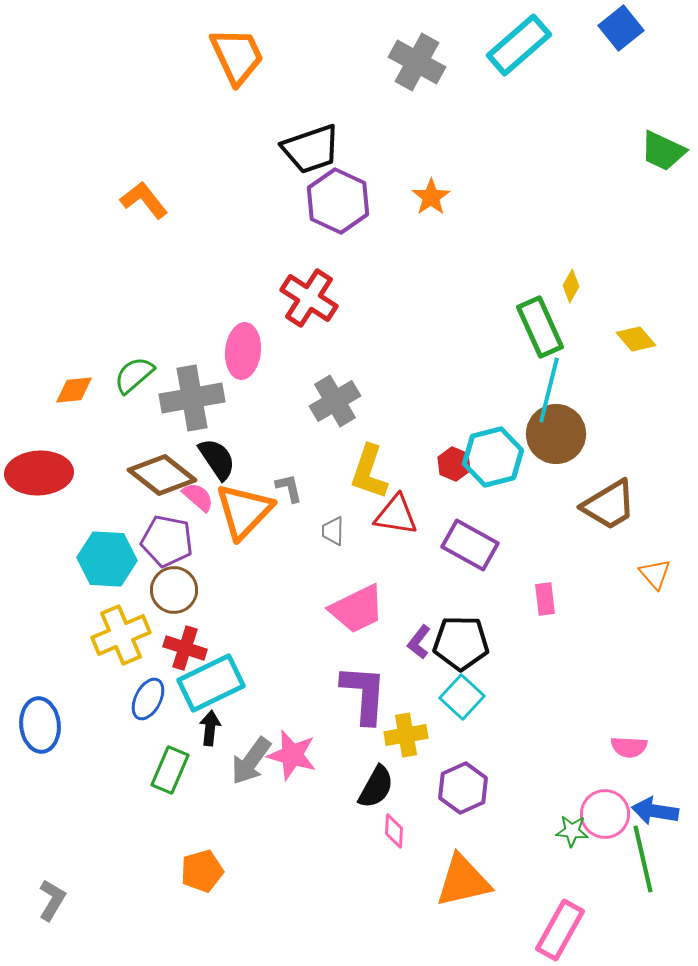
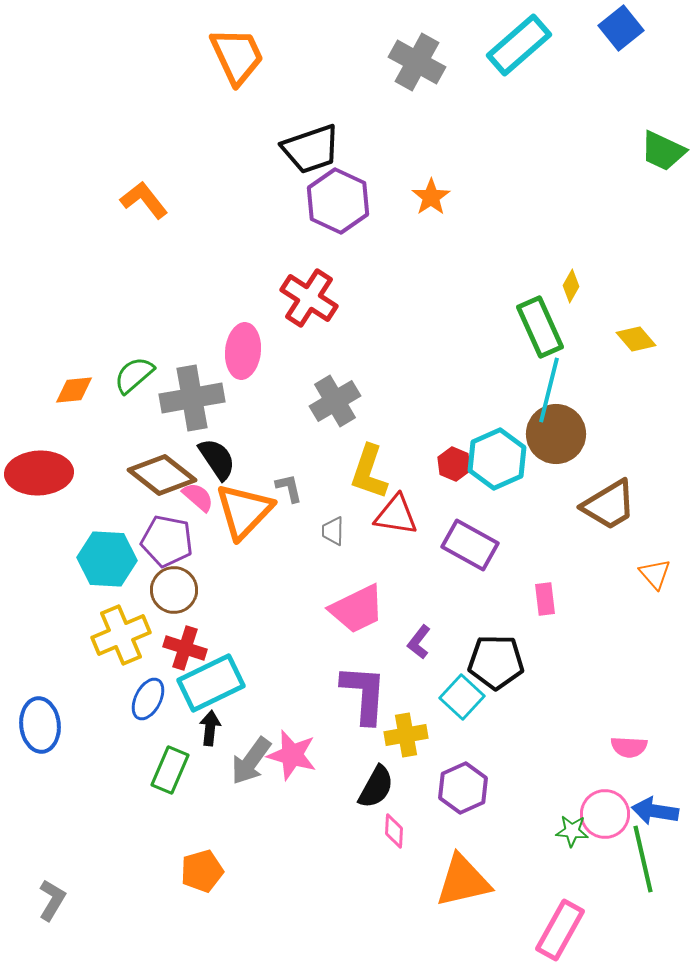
cyan hexagon at (493, 457): moved 4 px right, 2 px down; rotated 10 degrees counterclockwise
black pentagon at (461, 643): moved 35 px right, 19 px down
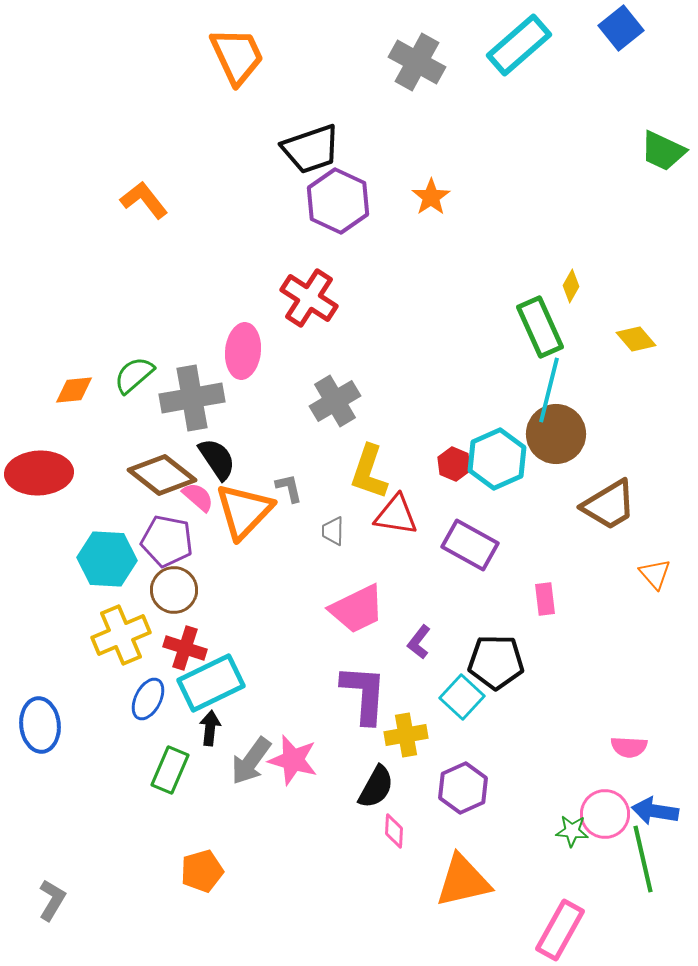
pink star at (292, 755): moved 1 px right, 5 px down
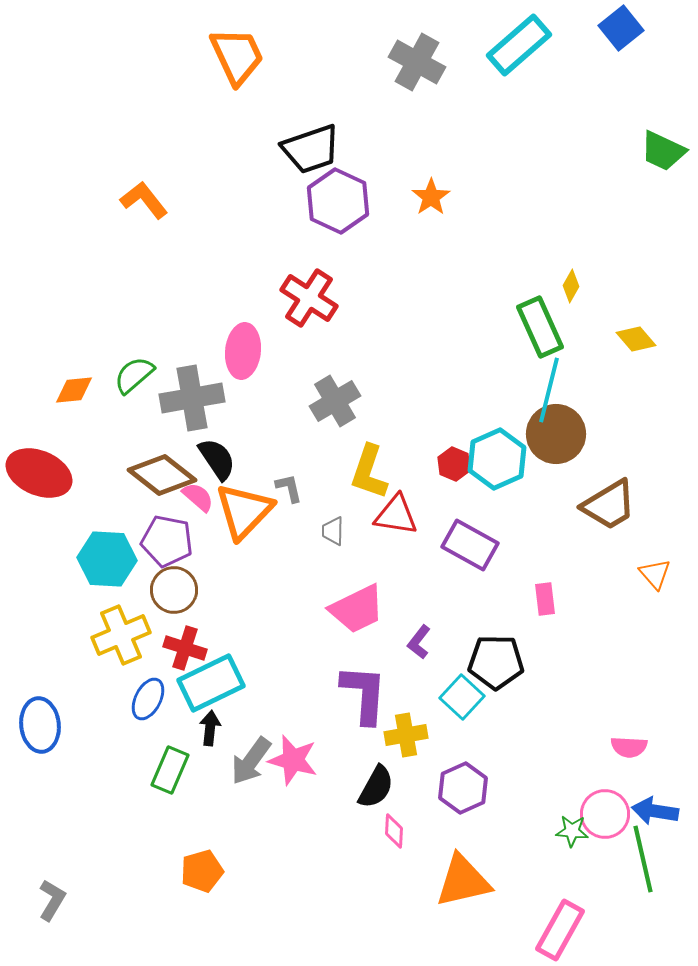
red ellipse at (39, 473): rotated 26 degrees clockwise
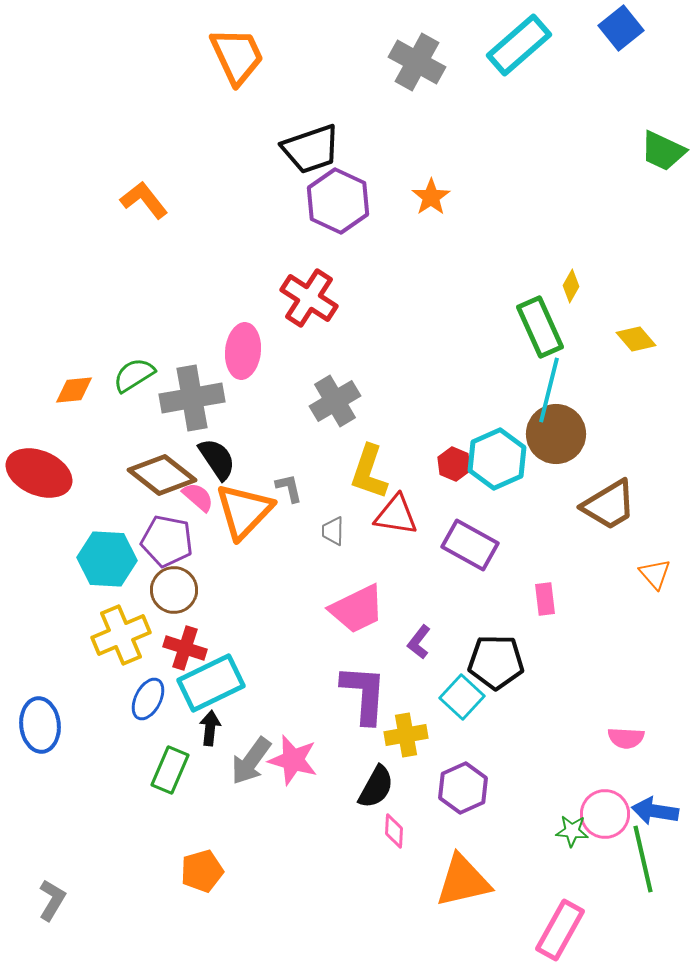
green semicircle at (134, 375): rotated 9 degrees clockwise
pink semicircle at (629, 747): moved 3 px left, 9 px up
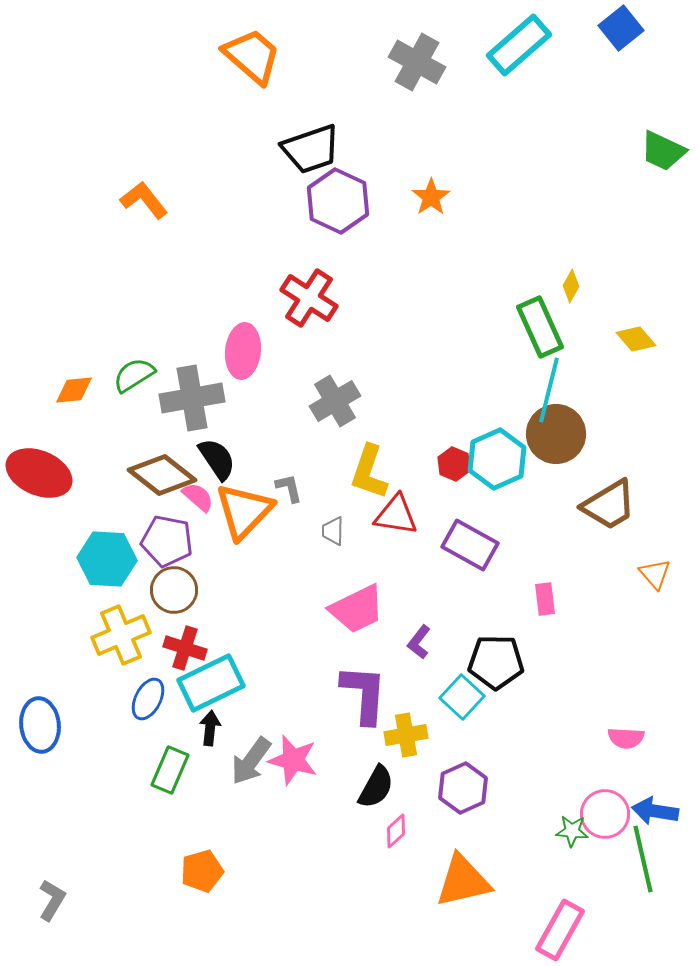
orange trapezoid at (237, 56): moved 15 px right; rotated 24 degrees counterclockwise
pink diamond at (394, 831): moved 2 px right; rotated 44 degrees clockwise
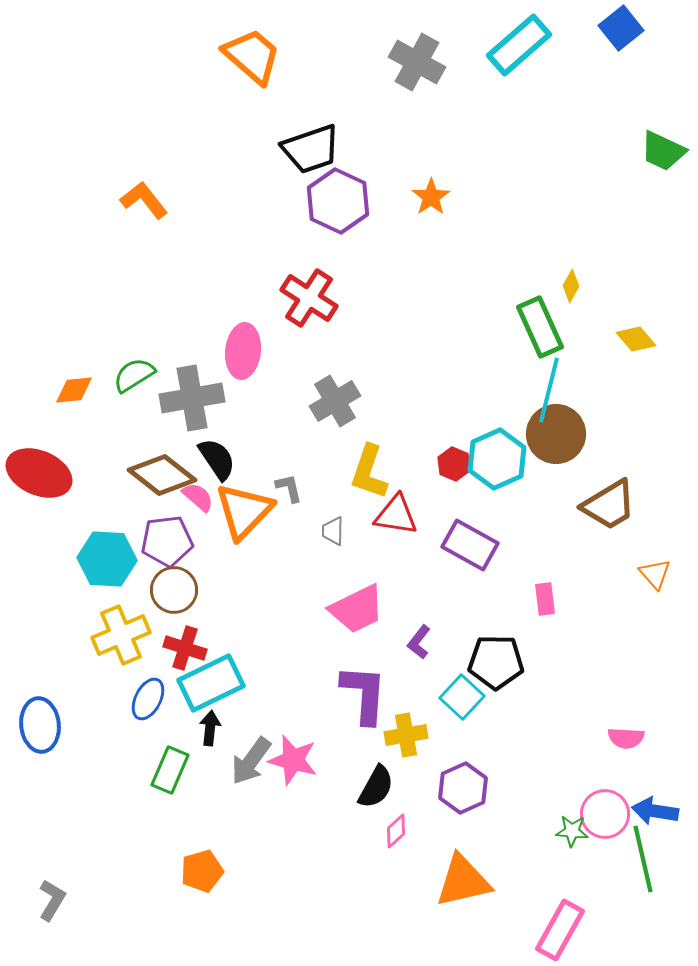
purple pentagon at (167, 541): rotated 18 degrees counterclockwise
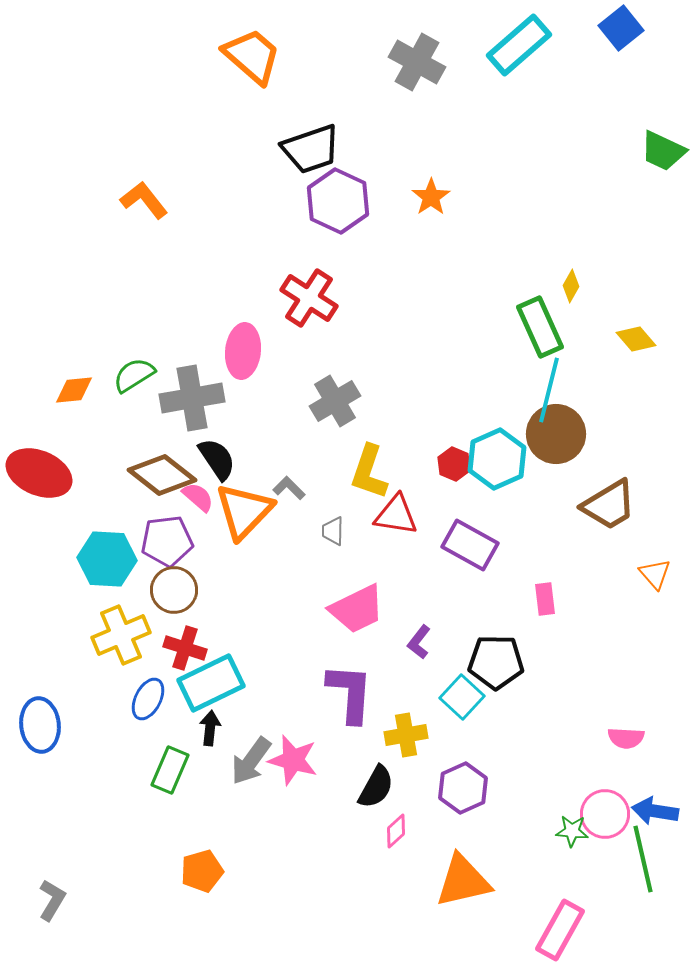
gray L-shape at (289, 488): rotated 32 degrees counterclockwise
purple L-shape at (364, 694): moved 14 px left, 1 px up
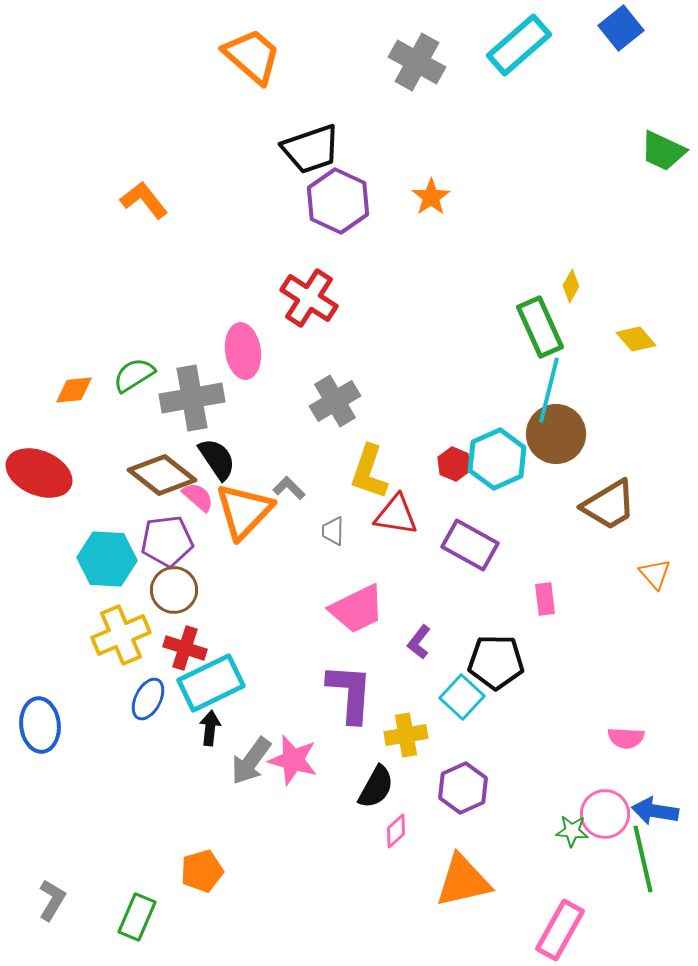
pink ellipse at (243, 351): rotated 14 degrees counterclockwise
green rectangle at (170, 770): moved 33 px left, 147 px down
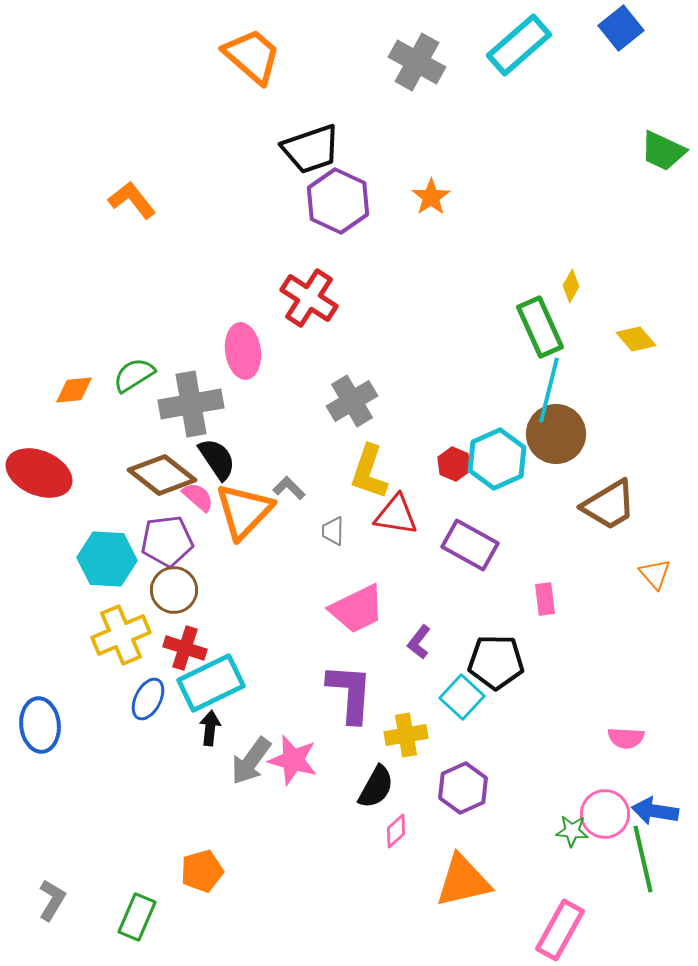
orange L-shape at (144, 200): moved 12 px left
gray cross at (192, 398): moved 1 px left, 6 px down
gray cross at (335, 401): moved 17 px right
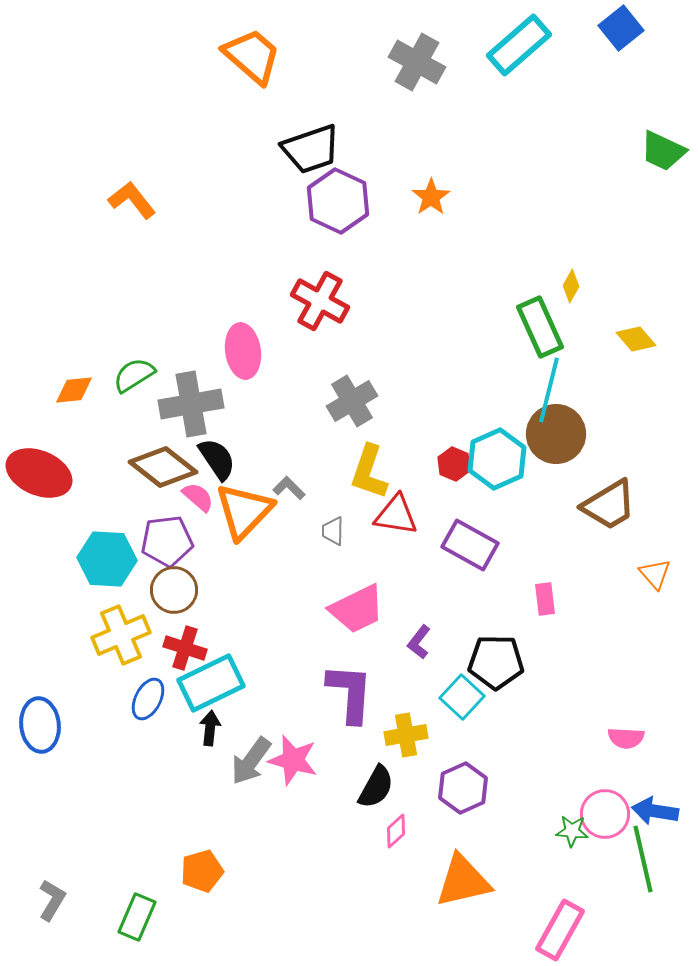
red cross at (309, 298): moved 11 px right, 3 px down; rotated 4 degrees counterclockwise
brown diamond at (162, 475): moved 1 px right, 8 px up
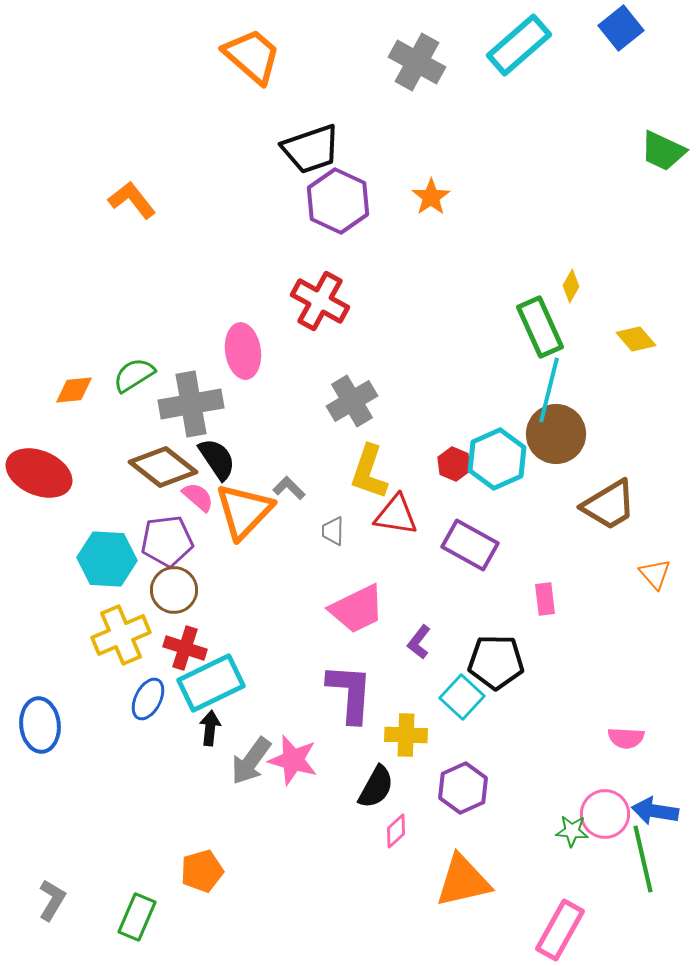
yellow cross at (406, 735): rotated 12 degrees clockwise
